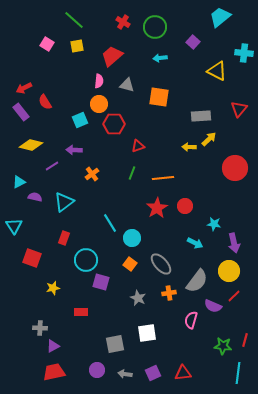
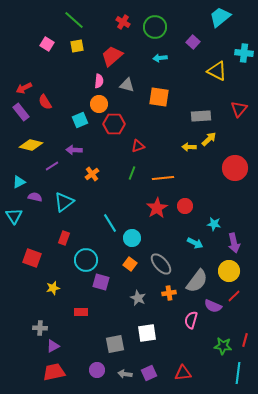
cyan triangle at (14, 226): moved 10 px up
purple square at (153, 373): moved 4 px left
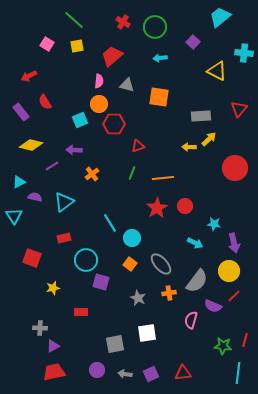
red arrow at (24, 88): moved 5 px right, 12 px up
red rectangle at (64, 238): rotated 56 degrees clockwise
purple square at (149, 373): moved 2 px right, 1 px down
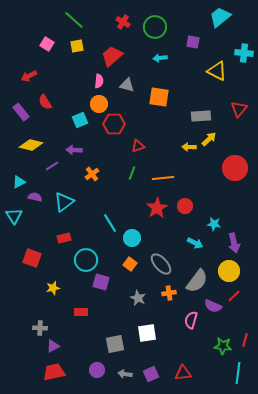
purple square at (193, 42): rotated 32 degrees counterclockwise
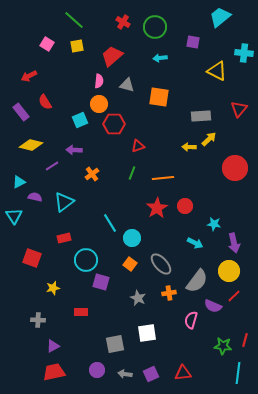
gray cross at (40, 328): moved 2 px left, 8 px up
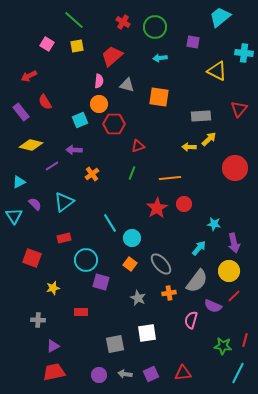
orange line at (163, 178): moved 7 px right
purple semicircle at (35, 197): moved 7 px down; rotated 32 degrees clockwise
red circle at (185, 206): moved 1 px left, 2 px up
cyan arrow at (195, 243): moved 4 px right, 5 px down; rotated 77 degrees counterclockwise
purple circle at (97, 370): moved 2 px right, 5 px down
cyan line at (238, 373): rotated 20 degrees clockwise
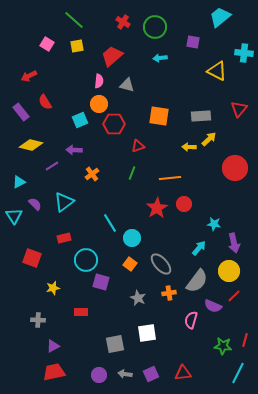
orange square at (159, 97): moved 19 px down
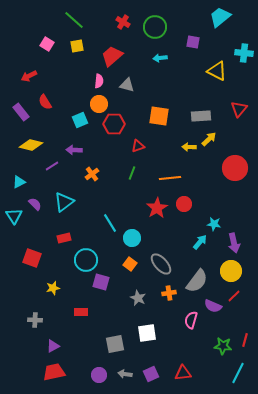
cyan arrow at (199, 248): moved 1 px right, 6 px up
yellow circle at (229, 271): moved 2 px right
gray cross at (38, 320): moved 3 px left
